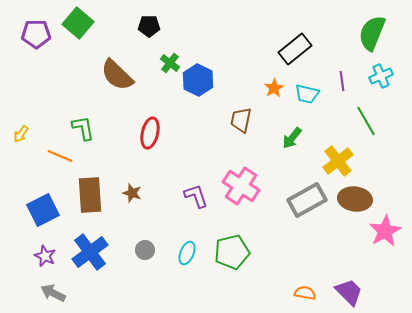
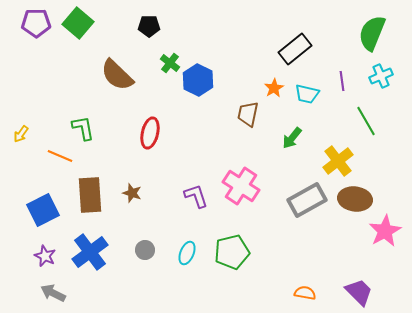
purple pentagon: moved 11 px up
brown trapezoid: moved 7 px right, 6 px up
purple trapezoid: moved 10 px right
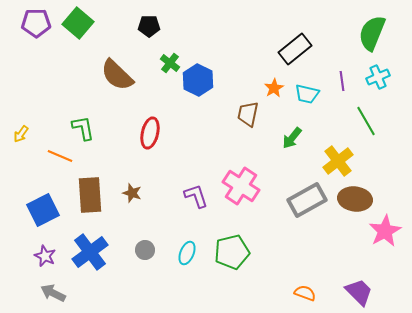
cyan cross: moved 3 px left, 1 px down
orange semicircle: rotated 10 degrees clockwise
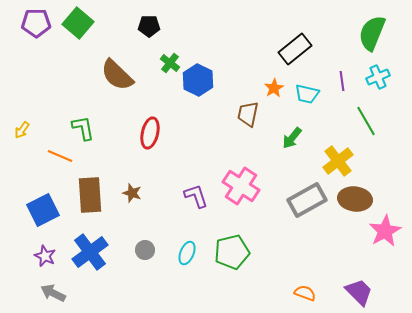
yellow arrow: moved 1 px right, 4 px up
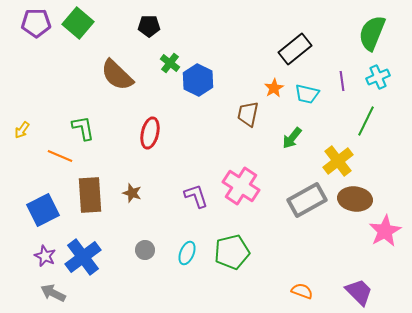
green line: rotated 56 degrees clockwise
blue cross: moved 7 px left, 5 px down
orange semicircle: moved 3 px left, 2 px up
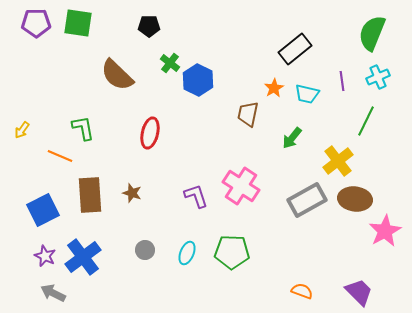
green square: rotated 32 degrees counterclockwise
green pentagon: rotated 16 degrees clockwise
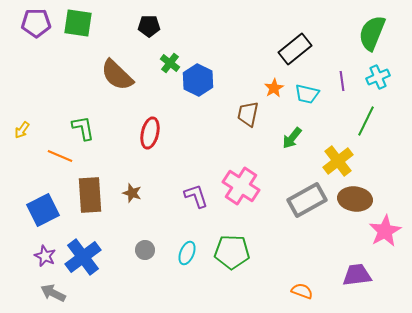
purple trapezoid: moved 2 px left, 17 px up; rotated 52 degrees counterclockwise
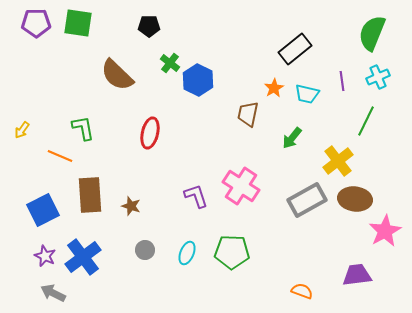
brown star: moved 1 px left, 13 px down
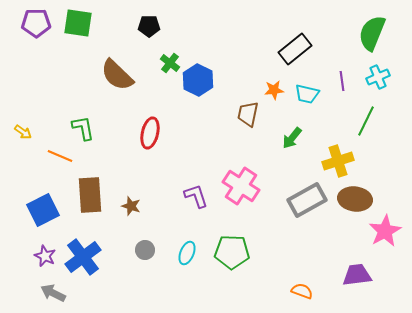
orange star: moved 2 px down; rotated 24 degrees clockwise
yellow arrow: moved 1 px right, 2 px down; rotated 90 degrees counterclockwise
yellow cross: rotated 20 degrees clockwise
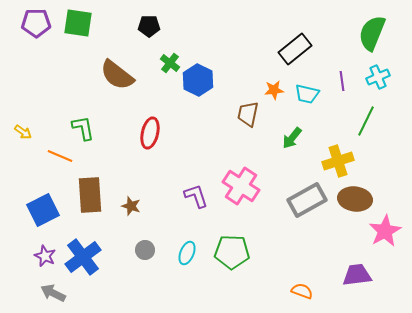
brown semicircle: rotated 6 degrees counterclockwise
